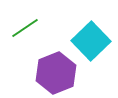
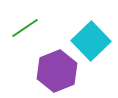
purple hexagon: moved 1 px right, 2 px up
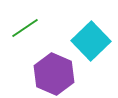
purple hexagon: moved 3 px left, 3 px down; rotated 15 degrees counterclockwise
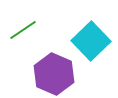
green line: moved 2 px left, 2 px down
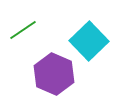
cyan square: moved 2 px left
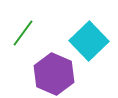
green line: moved 3 px down; rotated 20 degrees counterclockwise
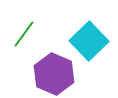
green line: moved 1 px right, 1 px down
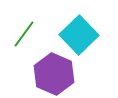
cyan square: moved 10 px left, 6 px up
